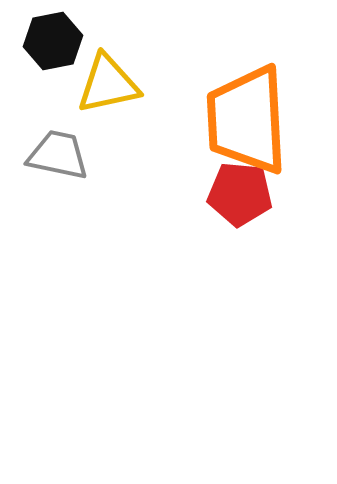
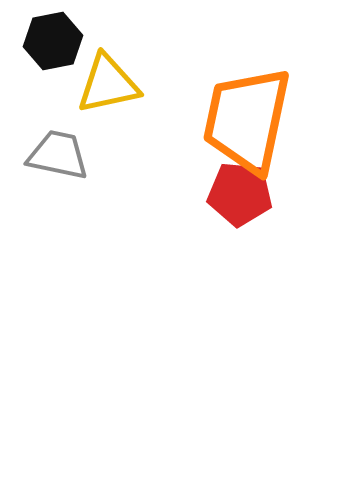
orange trapezoid: rotated 15 degrees clockwise
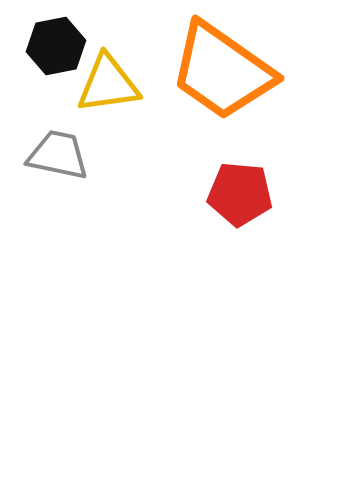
black hexagon: moved 3 px right, 5 px down
yellow triangle: rotated 4 degrees clockwise
orange trapezoid: moved 25 px left, 49 px up; rotated 67 degrees counterclockwise
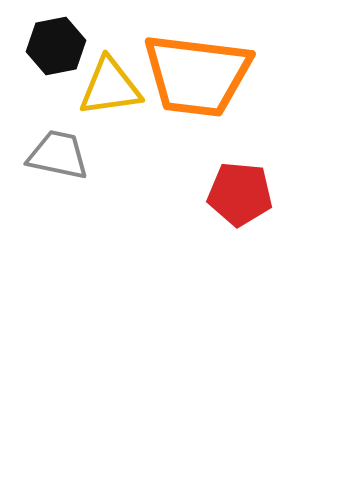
orange trapezoid: moved 25 px left, 4 px down; rotated 28 degrees counterclockwise
yellow triangle: moved 2 px right, 3 px down
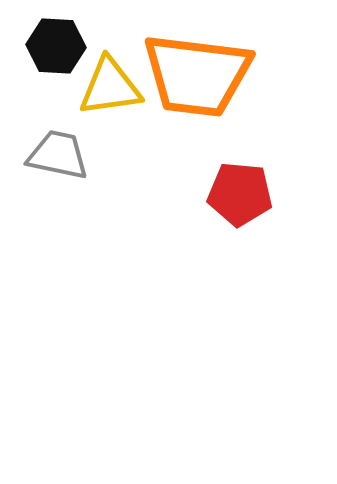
black hexagon: rotated 14 degrees clockwise
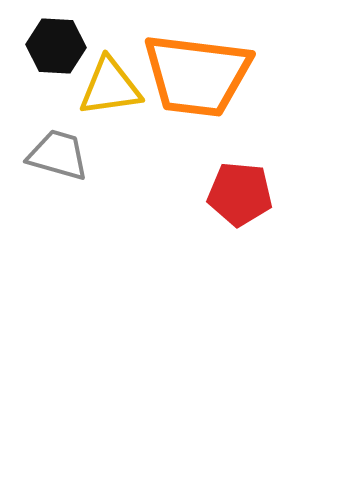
gray trapezoid: rotated 4 degrees clockwise
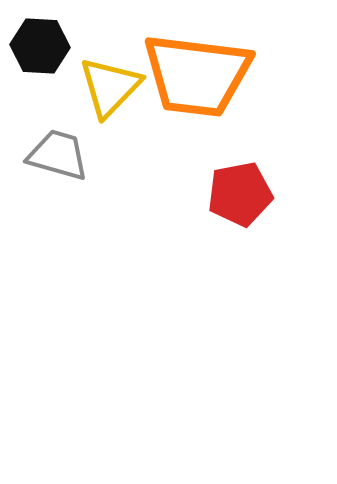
black hexagon: moved 16 px left
yellow triangle: rotated 38 degrees counterclockwise
red pentagon: rotated 16 degrees counterclockwise
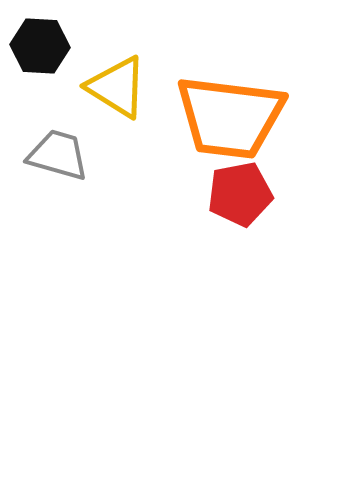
orange trapezoid: moved 33 px right, 42 px down
yellow triangle: moved 7 px right; rotated 42 degrees counterclockwise
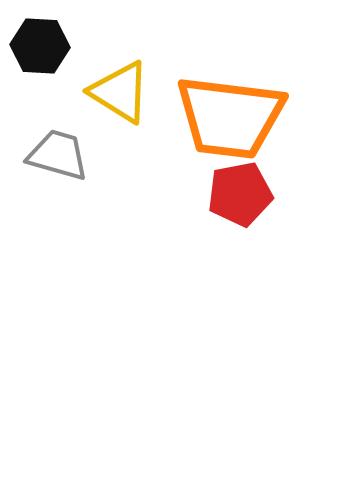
yellow triangle: moved 3 px right, 5 px down
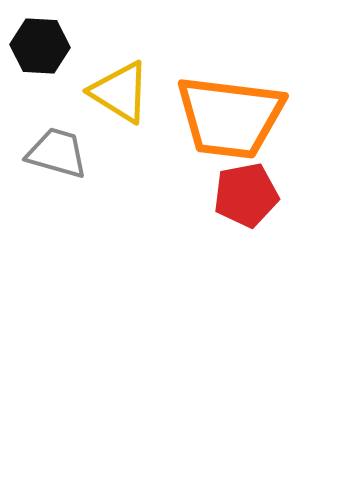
gray trapezoid: moved 1 px left, 2 px up
red pentagon: moved 6 px right, 1 px down
